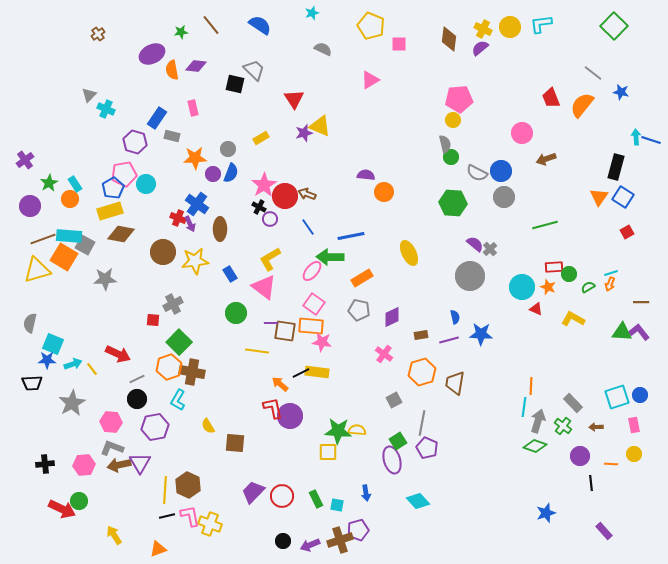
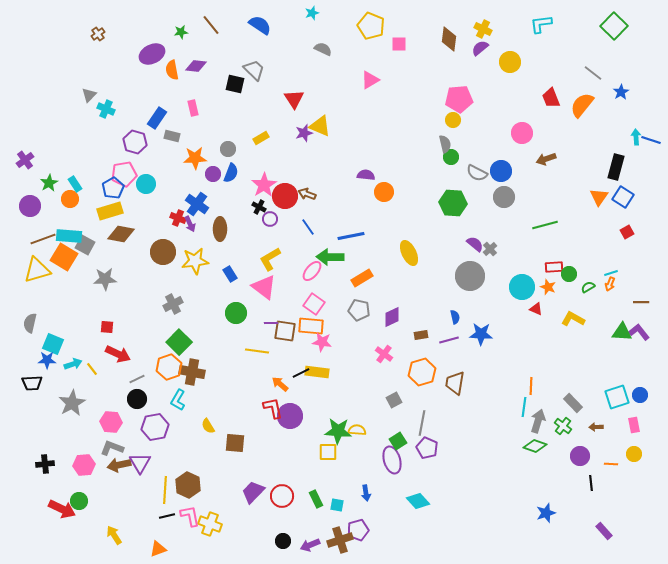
yellow circle at (510, 27): moved 35 px down
blue star at (621, 92): rotated 28 degrees clockwise
red square at (153, 320): moved 46 px left, 7 px down
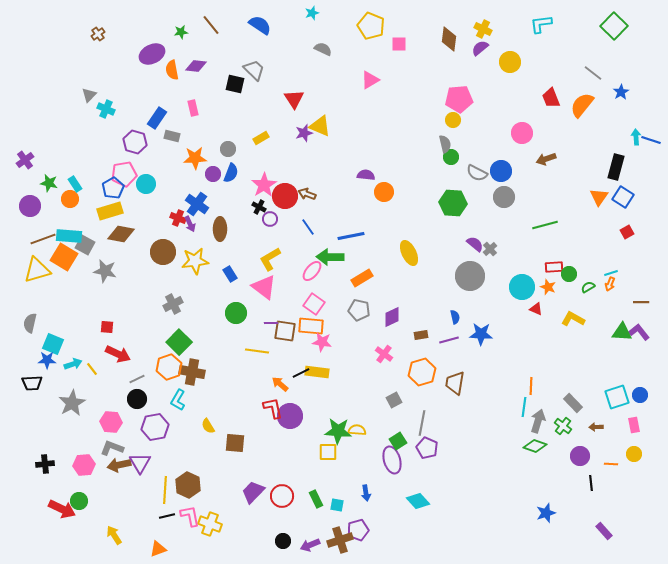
green star at (49, 183): rotated 30 degrees counterclockwise
gray star at (105, 279): moved 8 px up; rotated 15 degrees clockwise
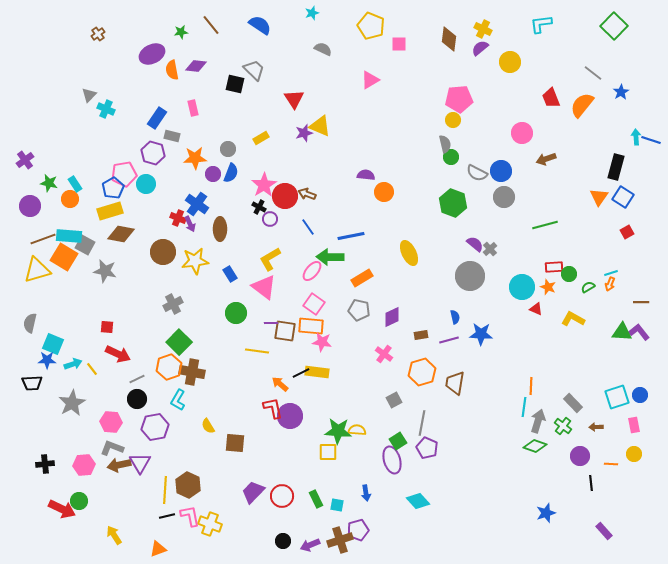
purple hexagon at (135, 142): moved 18 px right, 11 px down
green hexagon at (453, 203): rotated 16 degrees clockwise
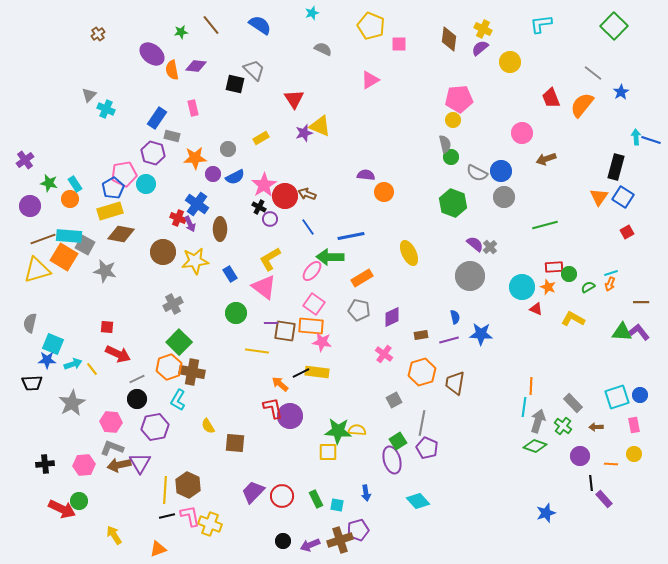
purple ellipse at (152, 54): rotated 65 degrees clockwise
blue semicircle at (231, 173): moved 4 px right, 4 px down; rotated 42 degrees clockwise
gray cross at (490, 249): moved 2 px up
purple rectangle at (604, 531): moved 32 px up
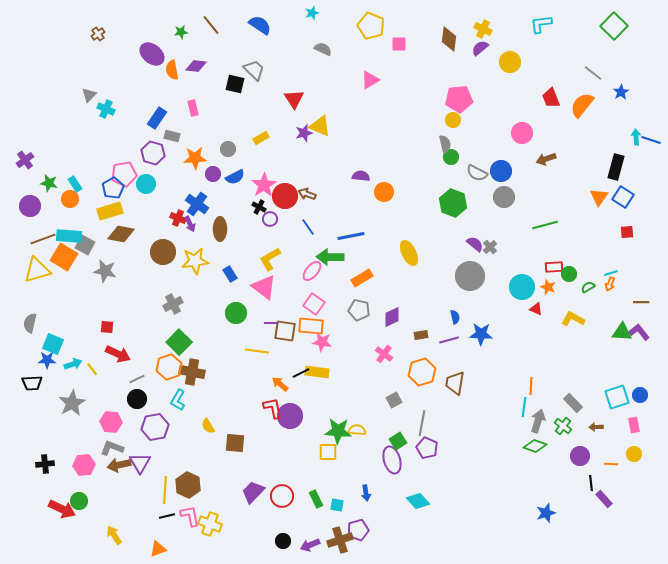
purple semicircle at (366, 175): moved 5 px left, 1 px down
red square at (627, 232): rotated 24 degrees clockwise
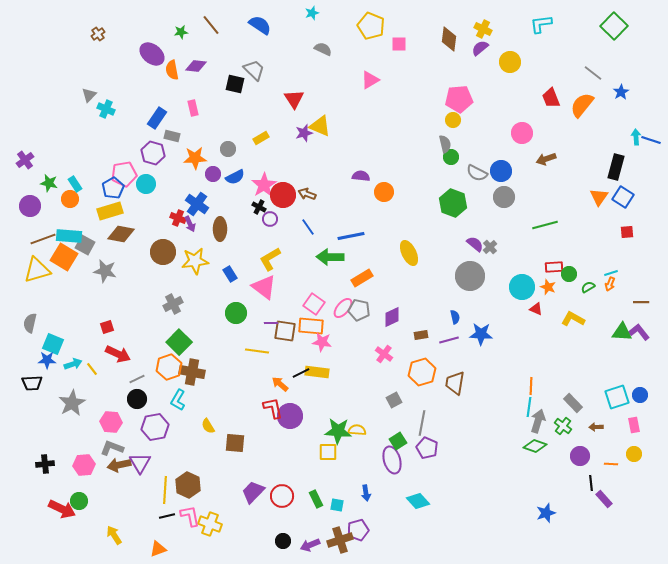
red circle at (285, 196): moved 2 px left, 1 px up
pink ellipse at (312, 271): moved 31 px right, 37 px down
red square at (107, 327): rotated 24 degrees counterclockwise
cyan line at (524, 407): moved 5 px right
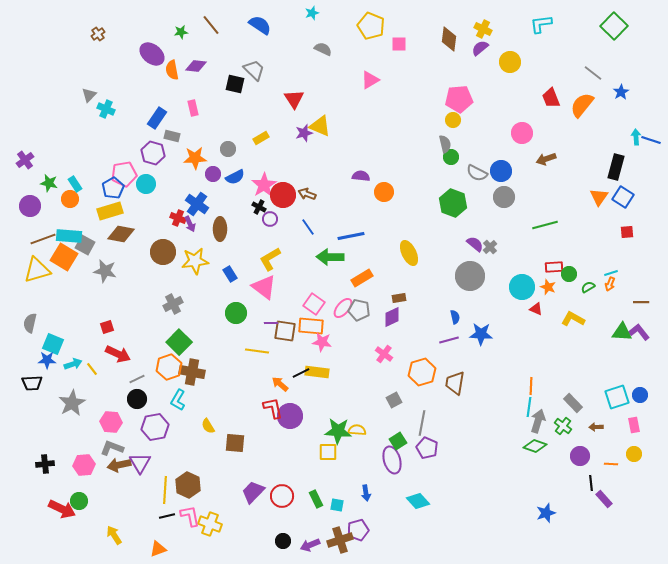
brown rectangle at (421, 335): moved 22 px left, 37 px up
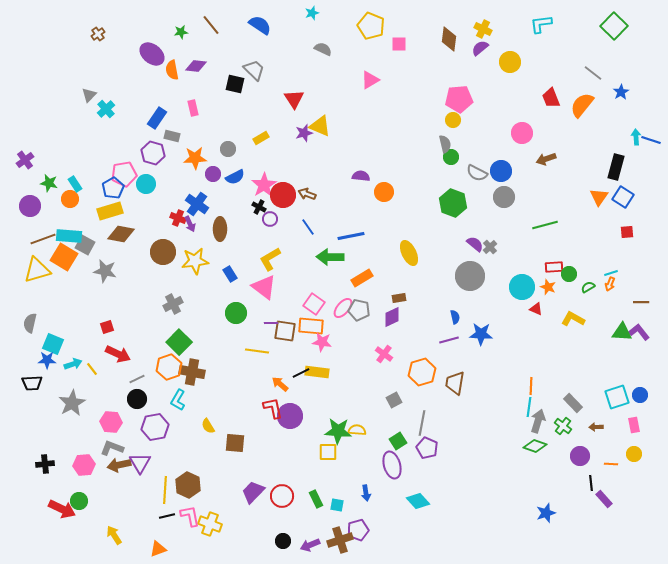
cyan cross at (106, 109): rotated 24 degrees clockwise
purple ellipse at (392, 460): moved 5 px down
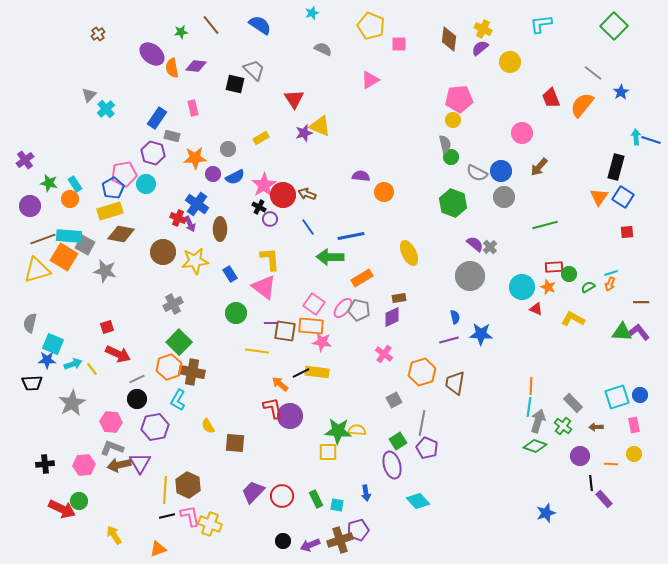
orange semicircle at (172, 70): moved 2 px up
brown arrow at (546, 159): moved 7 px left, 8 px down; rotated 30 degrees counterclockwise
yellow L-shape at (270, 259): rotated 115 degrees clockwise
